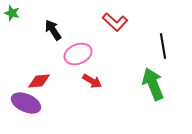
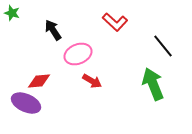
black line: rotated 30 degrees counterclockwise
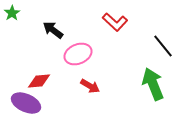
green star: rotated 21 degrees clockwise
black arrow: rotated 20 degrees counterclockwise
red arrow: moved 2 px left, 5 px down
